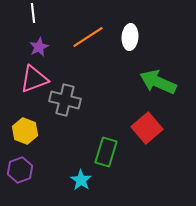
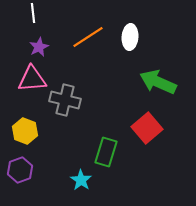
pink triangle: moved 2 px left; rotated 16 degrees clockwise
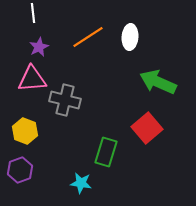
cyan star: moved 3 px down; rotated 25 degrees counterclockwise
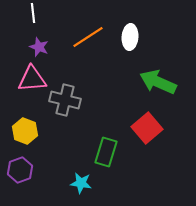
purple star: rotated 24 degrees counterclockwise
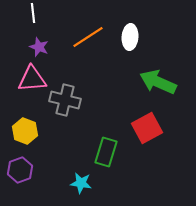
red square: rotated 12 degrees clockwise
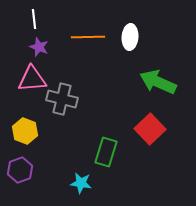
white line: moved 1 px right, 6 px down
orange line: rotated 32 degrees clockwise
gray cross: moved 3 px left, 1 px up
red square: moved 3 px right, 1 px down; rotated 16 degrees counterclockwise
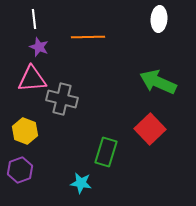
white ellipse: moved 29 px right, 18 px up
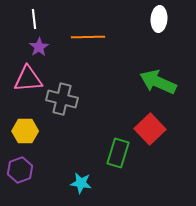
purple star: rotated 18 degrees clockwise
pink triangle: moved 4 px left
yellow hexagon: rotated 20 degrees counterclockwise
green rectangle: moved 12 px right, 1 px down
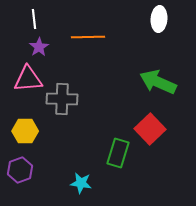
gray cross: rotated 12 degrees counterclockwise
